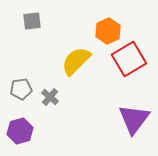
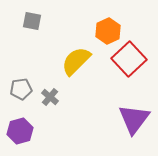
gray square: rotated 18 degrees clockwise
red square: rotated 12 degrees counterclockwise
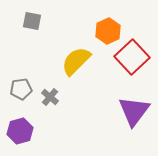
red square: moved 3 px right, 2 px up
purple triangle: moved 8 px up
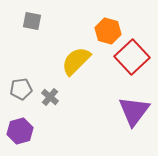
orange hexagon: rotated 20 degrees counterclockwise
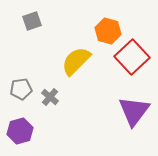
gray square: rotated 30 degrees counterclockwise
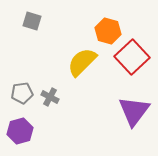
gray square: rotated 36 degrees clockwise
yellow semicircle: moved 6 px right, 1 px down
gray pentagon: moved 1 px right, 4 px down
gray cross: rotated 12 degrees counterclockwise
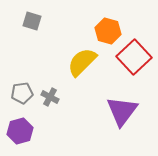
red square: moved 2 px right
purple triangle: moved 12 px left
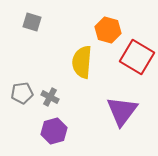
gray square: moved 1 px down
orange hexagon: moved 1 px up
red square: moved 3 px right; rotated 16 degrees counterclockwise
yellow semicircle: rotated 40 degrees counterclockwise
purple hexagon: moved 34 px right
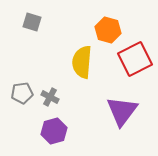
red square: moved 2 px left, 2 px down; rotated 32 degrees clockwise
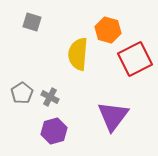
yellow semicircle: moved 4 px left, 8 px up
gray pentagon: rotated 25 degrees counterclockwise
purple triangle: moved 9 px left, 5 px down
